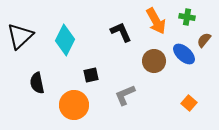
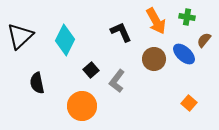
brown circle: moved 2 px up
black square: moved 5 px up; rotated 28 degrees counterclockwise
gray L-shape: moved 8 px left, 14 px up; rotated 30 degrees counterclockwise
orange circle: moved 8 px right, 1 px down
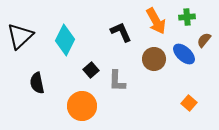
green cross: rotated 14 degrees counterclockwise
gray L-shape: rotated 35 degrees counterclockwise
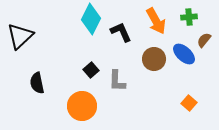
green cross: moved 2 px right
cyan diamond: moved 26 px right, 21 px up
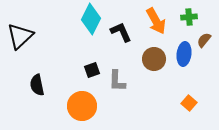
blue ellipse: rotated 55 degrees clockwise
black square: moved 1 px right; rotated 21 degrees clockwise
black semicircle: moved 2 px down
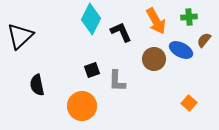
blue ellipse: moved 3 px left, 4 px up; rotated 70 degrees counterclockwise
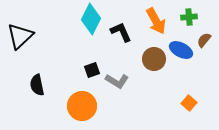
gray L-shape: rotated 60 degrees counterclockwise
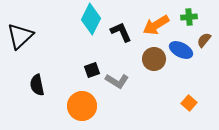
orange arrow: moved 4 px down; rotated 88 degrees clockwise
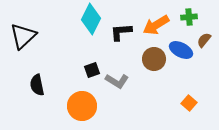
black L-shape: rotated 70 degrees counterclockwise
black triangle: moved 3 px right
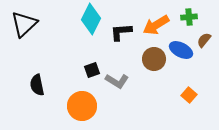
black triangle: moved 1 px right, 12 px up
orange square: moved 8 px up
